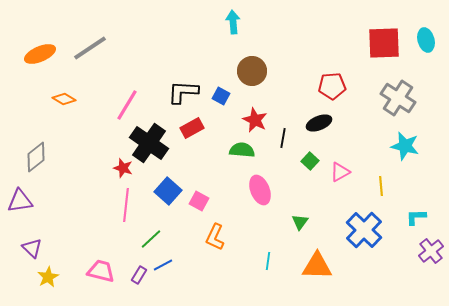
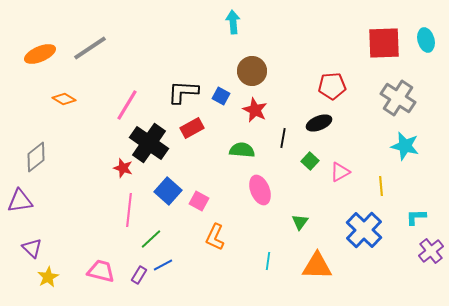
red star at (255, 120): moved 10 px up
pink line at (126, 205): moved 3 px right, 5 px down
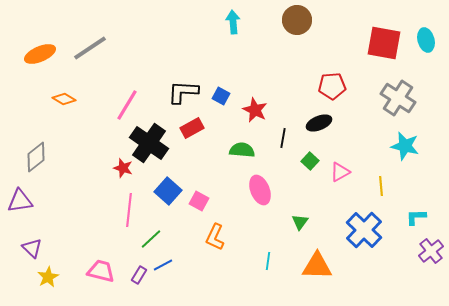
red square at (384, 43): rotated 12 degrees clockwise
brown circle at (252, 71): moved 45 px right, 51 px up
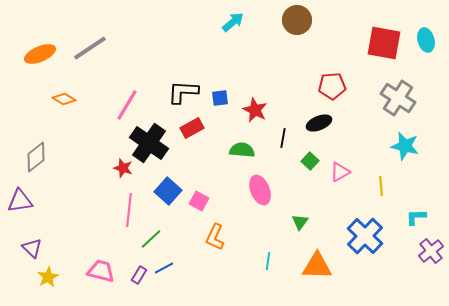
cyan arrow at (233, 22): rotated 55 degrees clockwise
blue square at (221, 96): moved 1 px left, 2 px down; rotated 36 degrees counterclockwise
blue cross at (364, 230): moved 1 px right, 6 px down
blue line at (163, 265): moved 1 px right, 3 px down
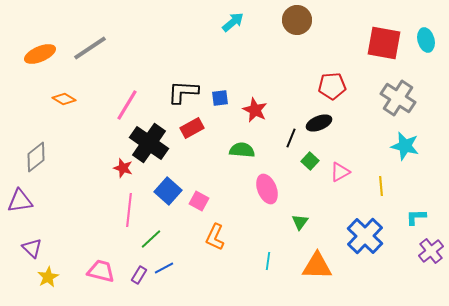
black line at (283, 138): moved 8 px right; rotated 12 degrees clockwise
pink ellipse at (260, 190): moved 7 px right, 1 px up
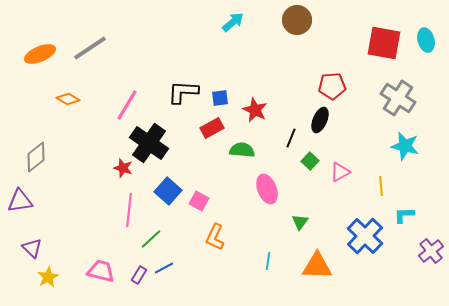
orange diamond at (64, 99): moved 4 px right
black ellipse at (319, 123): moved 1 px right, 3 px up; rotated 45 degrees counterclockwise
red rectangle at (192, 128): moved 20 px right
cyan L-shape at (416, 217): moved 12 px left, 2 px up
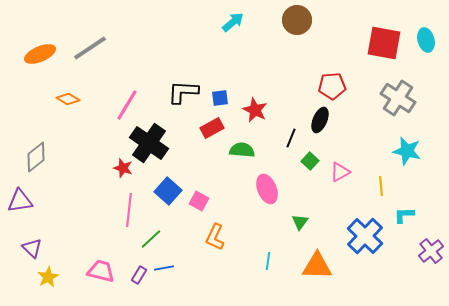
cyan star at (405, 146): moved 2 px right, 5 px down
blue line at (164, 268): rotated 18 degrees clockwise
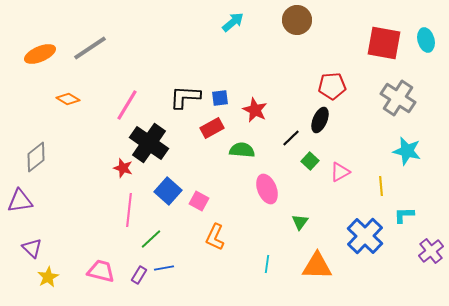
black L-shape at (183, 92): moved 2 px right, 5 px down
black line at (291, 138): rotated 24 degrees clockwise
cyan line at (268, 261): moved 1 px left, 3 px down
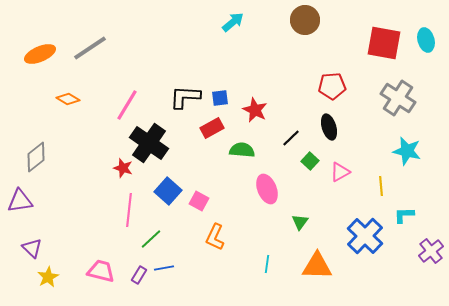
brown circle at (297, 20): moved 8 px right
black ellipse at (320, 120): moved 9 px right, 7 px down; rotated 40 degrees counterclockwise
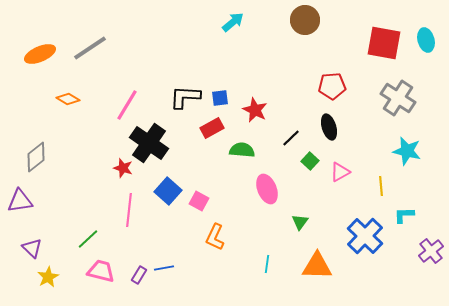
green line at (151, 239): moved 63 px left
